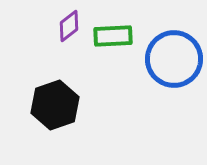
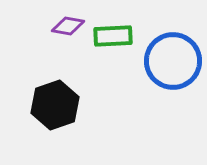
purple diamond: moved 1 px left; rotated 48 degrees clockwise
blue circle: moved 1 px left, 2 px down
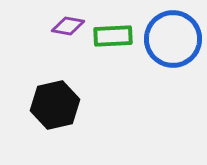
blue circle: moved 22 px up
black hexagon: rotated 6 degrees clockwise
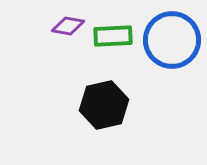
blue circle: moved 1 px left, 1 px down
black hexagon: moved 49 px right
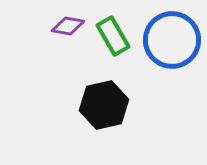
green rectangle: rotated 63 degrees clockwise
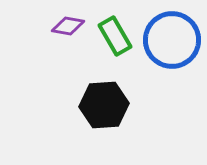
green rectangle: moved 2 px right
black hexagon: rotated 9 degrees clockwise
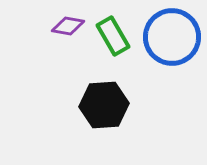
green rectangle: moved 2 px left
blue circle: moved 3 px up
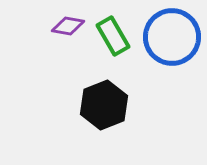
black hexagon: rotated 18 degrees counterclockwise
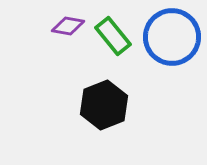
green rectangle: rotated 9 degrees counterclockwise
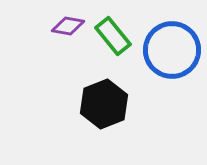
blue circle: moved 13 px down
black hexagon: moved 1 px up
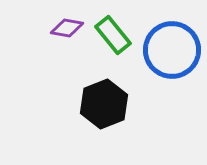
purple diamond: moved 1 px left, 2 px down
green rectangle: moved 1 px up
